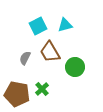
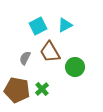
cyan triangle: rotated 14 degrees counterclockwise
brown pentagon: moved 4 px up
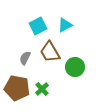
brown pentagon: moved 2 px up
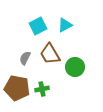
brown trapezoid: moved 2 px down
green cross: rotated 32 degrees clockwise
